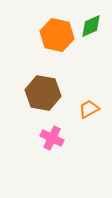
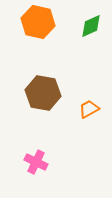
orange hexagon: moved 19 px left, 13 px up
pink cross: moved 16 px left, 24 px down
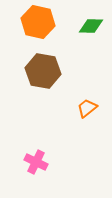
green diamond: rotated 25 degrees clockwise
brown hexagon: moved 22 px up
orange trapezoid: moved 2 px left, 1 px up; rotated 10 degrees counterclockwise
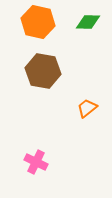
green diamond: moved 3 px left, 4 px up
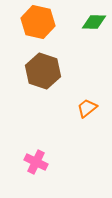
green diamond: moved 6 px right
brown hexagon: rotated 8 degrees clockwise
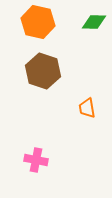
orange trapezoid: rotated 60 degrees counterclockwise
pink cross: moved 2 px up; rotated 15 degrees counterclockwise
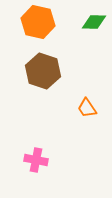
orange trapezoid: rotated 25 degrees counterclockwise
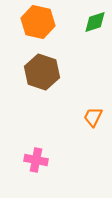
green diamond: moved 1 px right; rotated 20 degrees counterclockwise
brown hexagon: moved 1 px left, 1 px down
orange trapezoid: moved 6 px right, 9 px down; rotated 60 degrees clockwise
